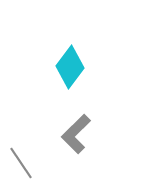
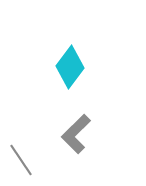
gray line: moved 3 px up
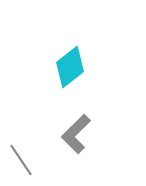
cyan diamond: rotated 15 degrees clockwise
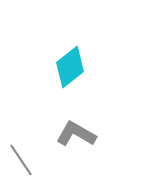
gray L-shape: rotated 75 degrees clockwise
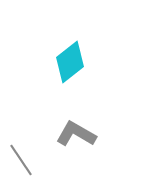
cyan diamond: moved 5 px up
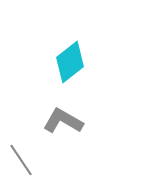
gray L-shape: moved 13 px left, 13 px up
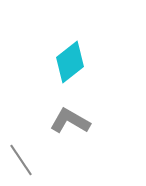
gray L-shape: moved 7 px right
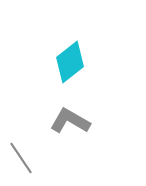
gray line: moved 2 px up
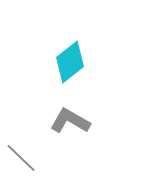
gray line: rotated 12 degrees counterclockwise
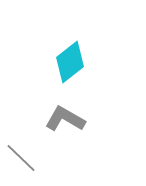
gray L-shape: moved 5 px left, 2 px up
